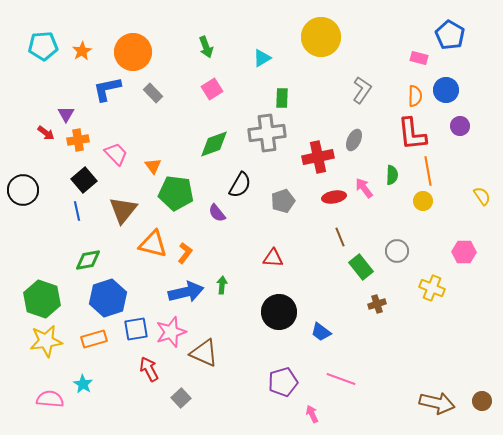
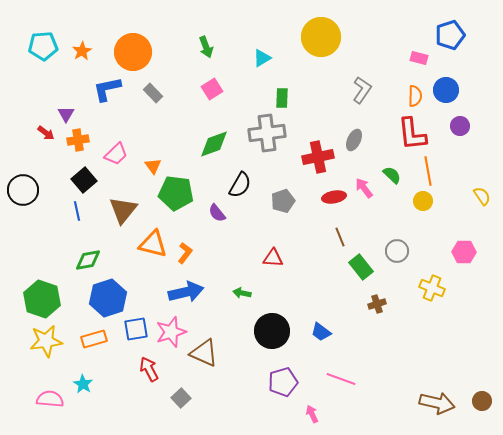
blue pentagon at (450, 35): rotated 24 degrees clockwise
pink trapezoid at (116, 154): rotated 90 degrees clockwise
green semicircle at (392, 175): rotated 48 degrees counterclockwise
green arrow at (222, 285): moved 20 px right, 8 px down; rotated 84 degrees counterclockwise
black circle at (279, 312): moved 7 px left, 19 px down
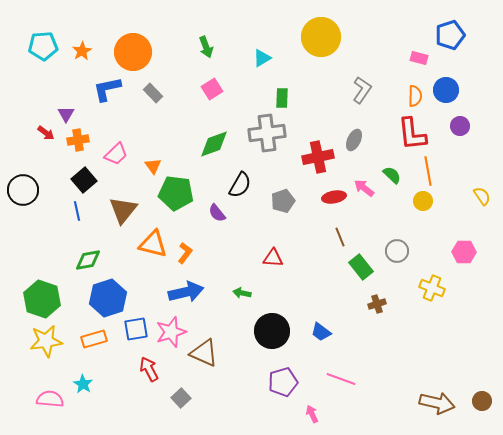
pink arrow at (364, 188): rotated 15 degrees counterclockwise
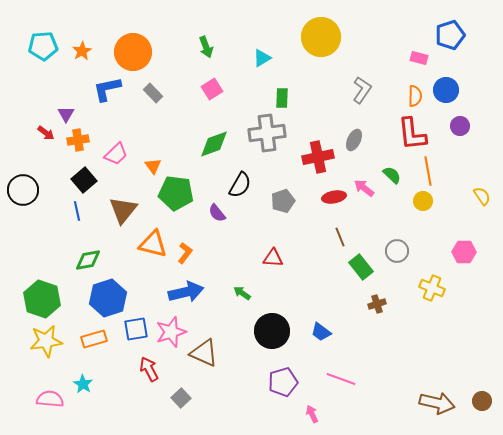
green arrow at (242, 293): rotated 24 degrees clockwise
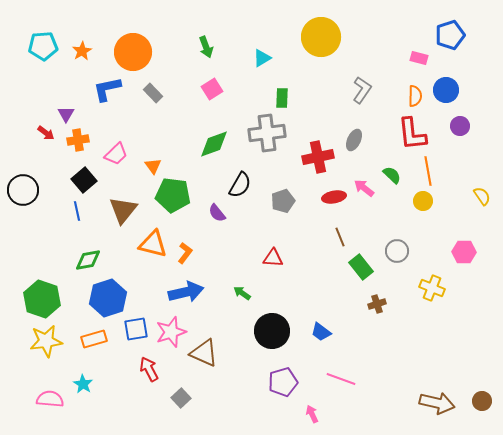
green pentagon at (176, 193): moved 3 px left, 2 px down
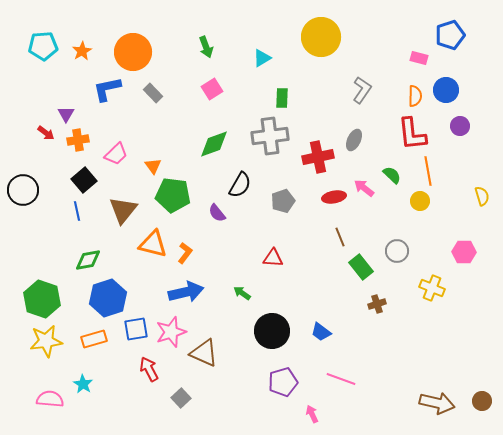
gray cross at (267, 133): moved 3 px right, 3 px down
yellow semicircle at (482, 196): rotated 18 degrees clockwise
yellow circle at (423, 201): moved 3 px left
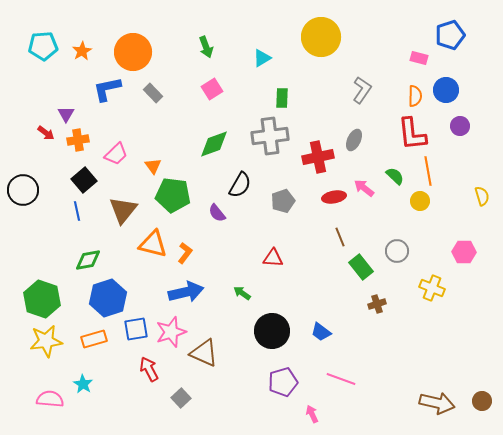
green semicircle at (392, 175): moved 3 px right, 1 px down
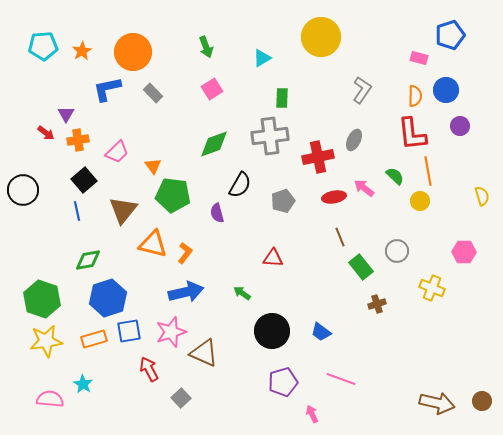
pink trapezoid at (116, 154): moved 1 px right, 2 px up
purple semicircle at (217, 213): rotated 24 degrees clockwise
blue square at (136, 329): moved 7 px left, 2 px down
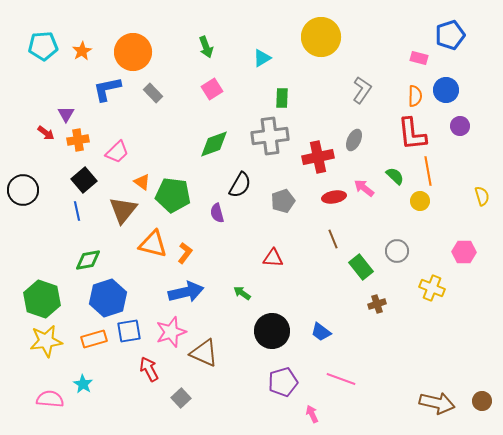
orange triangle at (153, 166): moved 11 px left, 16 px down; rotated 18 degrees counterclockwise
brown line at (340, 237): moved 7 px left, 2 px down
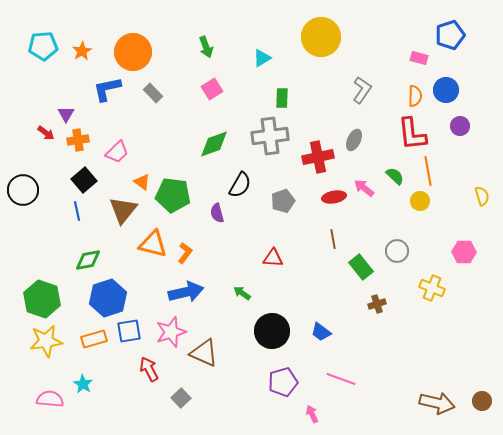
brown line at (333, 239): rotated 12 degrees clockwise
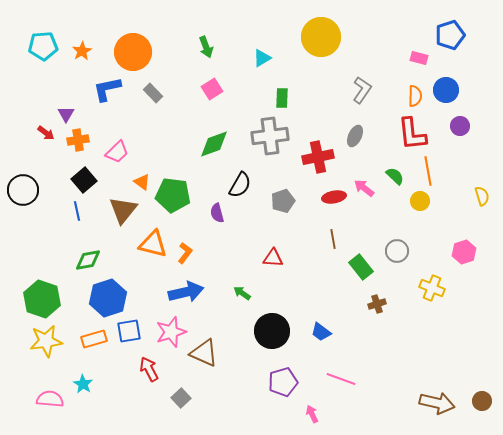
gray ellipse at (354, 140): moved 1 px right, 4 px up
pink hexagon at (464, 252): rotated 20 degrees counterclockwise
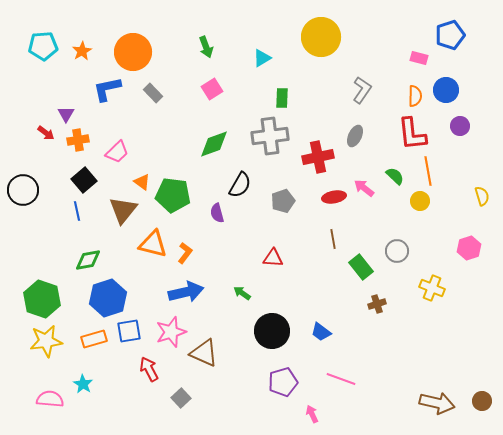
pink hexagon at (464, 252): moved 5 px right, 4 px up
